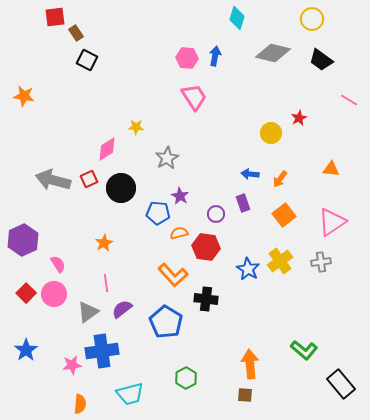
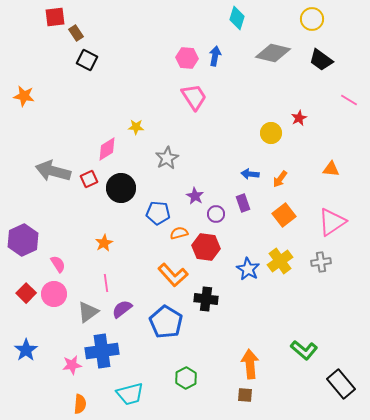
gray arrow at (53, 180): moved 9 px up
purple star at (180, 196): moved 15 px right
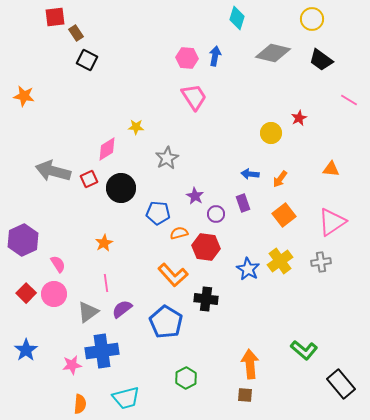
cyan trapezoid at (130, 394): moved 4 px left, 4 px down
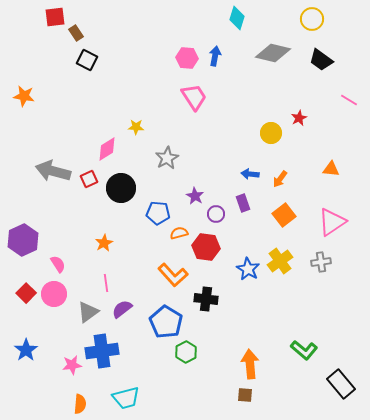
green hexagon at (186, 378): moved 26 px up
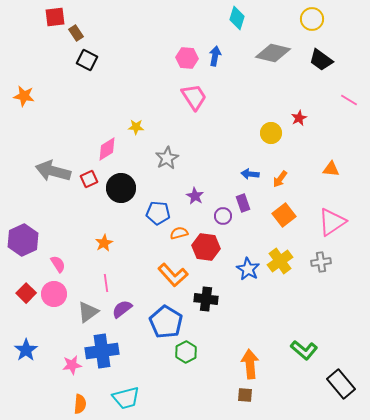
purple circle at (216, 214): moved 7 px right, 2 px down
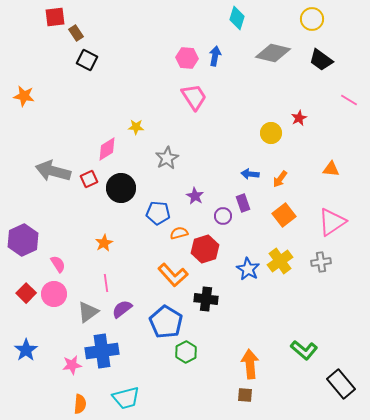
red hexagon at (206, 247): moved 1 px left, 2 px down; rotated 24 degrees counterclockwise
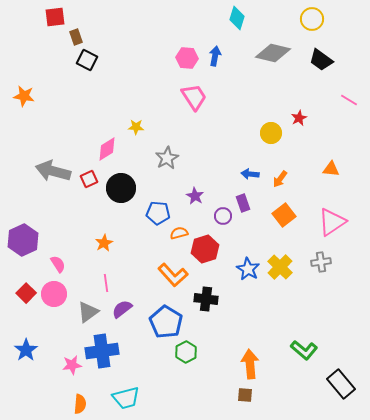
brown rectangle at (76, 33): moved 4 px down; rotated 14 degrees clockwise
yellow cross at (280, 261): moved 6 px down; rotated 10 degrees counterclockwise
